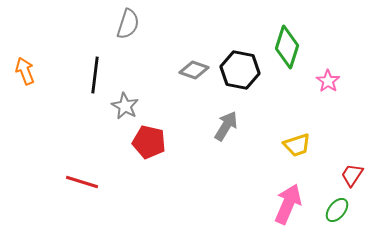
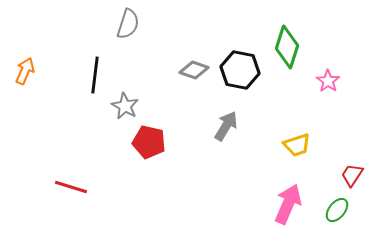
orange arrow: rotated 44 degrees clockwise
red line: moved 11 px left, 5 px down
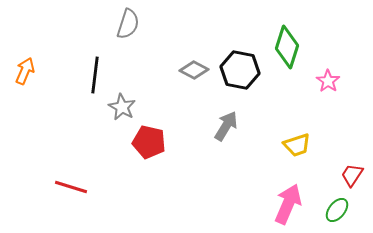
gray diamond: rotated 8 degrees clockwise
gray star: moved 3 px left, 1 px down
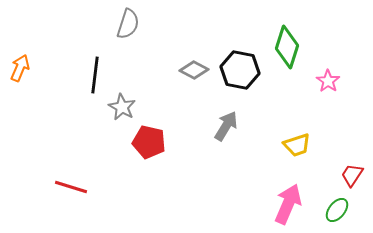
orange arrow: moved 5 px left, 3 px up
